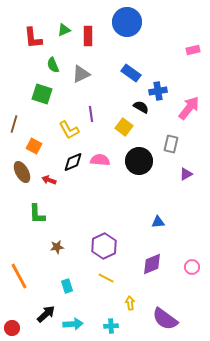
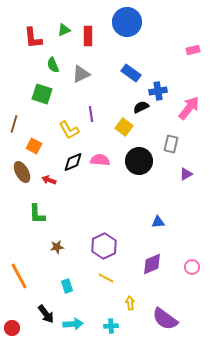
black semicircle: rotated 56 degrees counterclockwise
black arrow: rotated 96 degrees clockwise
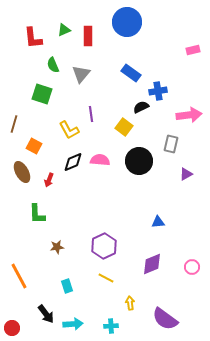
gray triangle: rotated 24 degrees counterclockwise
pink arrow: moved 7 px down; rotated 45 degrees clockwise
red arrow: rotated 88 degrees counterclockwise
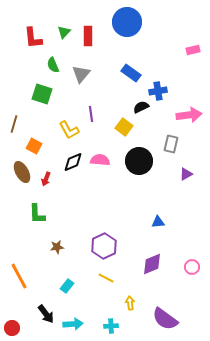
green triangle: moved 2 px down; rotated 24 degrees counterclockwise
red arrow: moved 3 px left, 1 px up
cyan rectangle: rotated 56 degrees clockwise
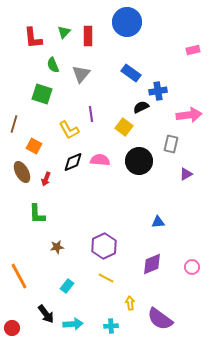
purple semicircle: moved 5 px left
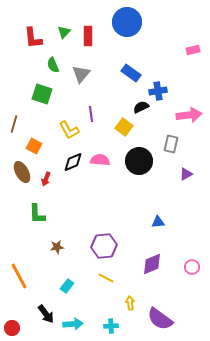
purple hexagon: rotated 20 degrees clockwise
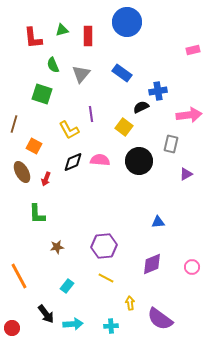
green triangle: moved 2 px left, 2 px up; rotated 32 degrees clockwise
blue rectangle: moved 9 px left
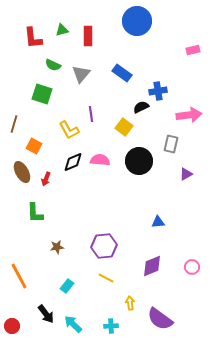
blue circle: moved 10 px right, 1 px up
green semicircle: rotated 42 degrees counterclockwise
green L-shape: moved 2 px left, 1 px up
purple diamond: moved 2 px down
cyan arrow: rotated 132 degrees counterclockwise
red circle: moved 2 px up
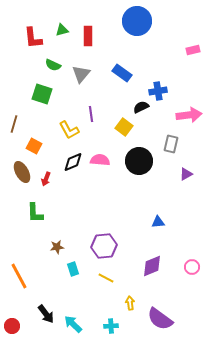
cyan rectangle: moved 6 px right, 17 px up; rotated 56 degrees counterclockwise
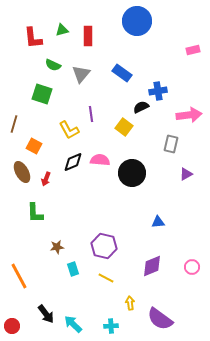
black circle: moved 7 px left, 12 px down
purple hexagon: rotated 20 degrees clockwise
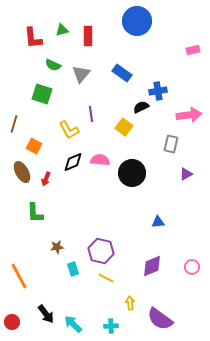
purple hexagon: moved 3 px left, 5 px down
red circle: moved 4 px up
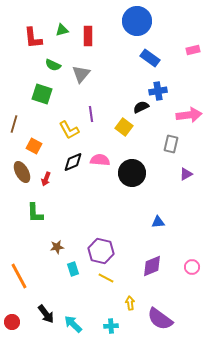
blue rectangle: moved 28 px right, 15 px up
